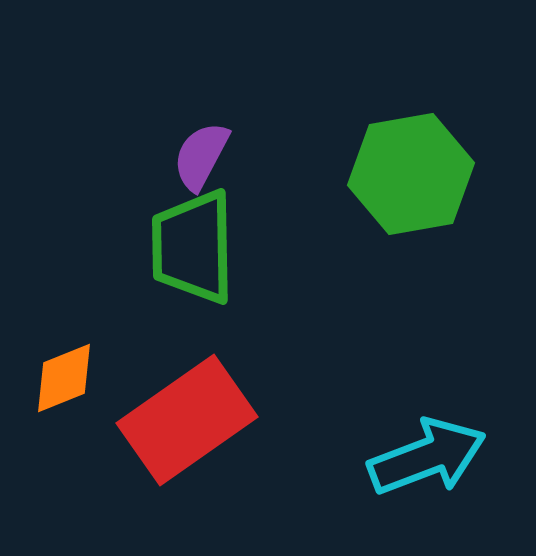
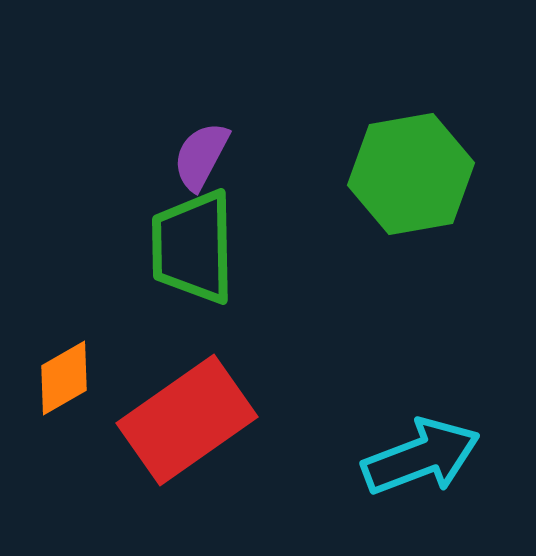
orange diamond: rotated 8 degrees counterclockwise
cyan arrow: moved 6 px left
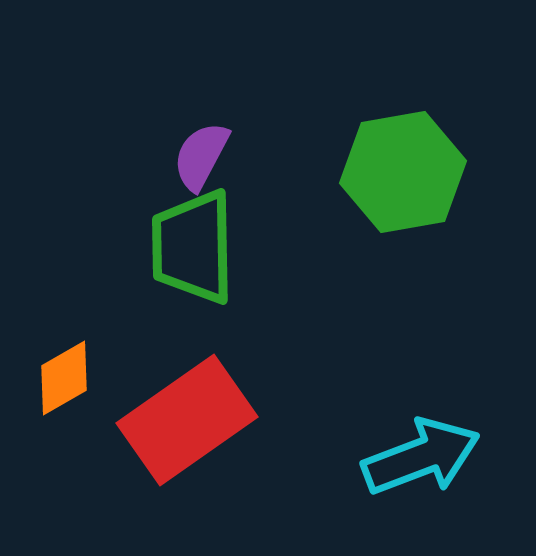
green hexagon: moved 8 px left, 2 px up
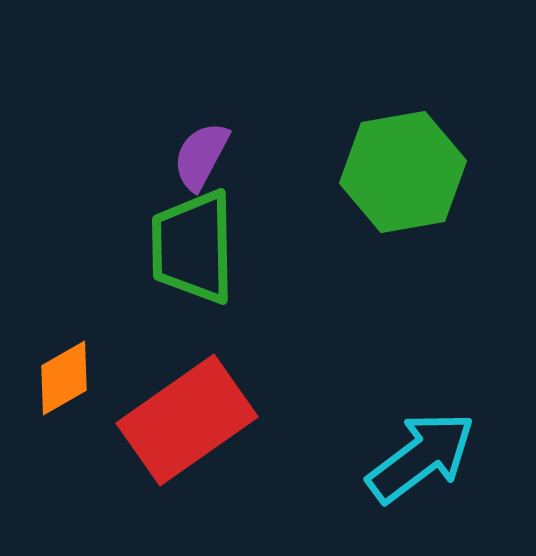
cyan arrow: rotated 16 degrees counterclockwise
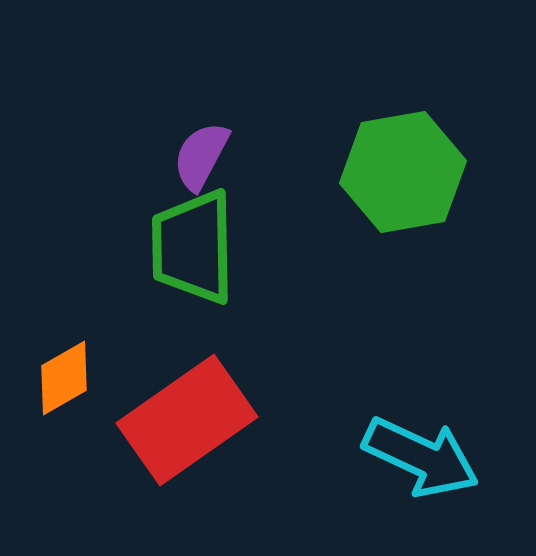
cyan arrow: rotated 62 degrees clockwise
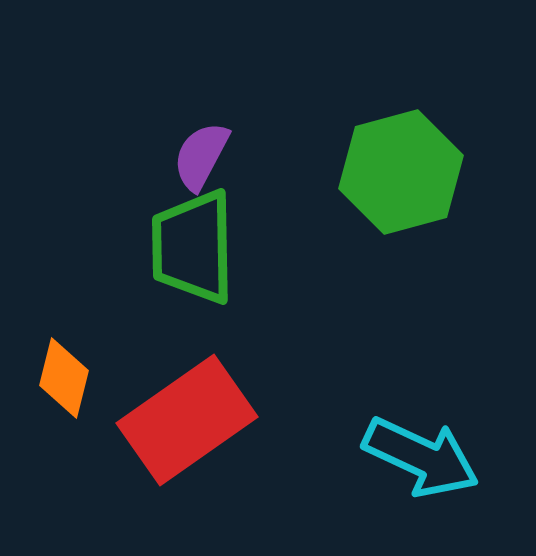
green hexagon: moved 2 px left; rotated 5 degrees counterclockwise
orange diamond: rotated 46 degrees counterclockwise
